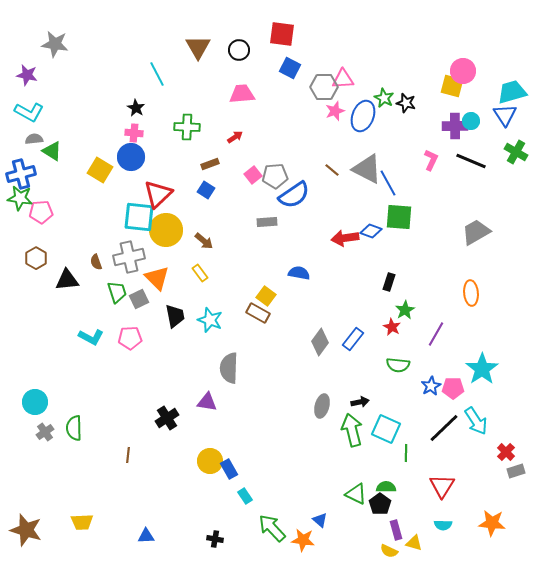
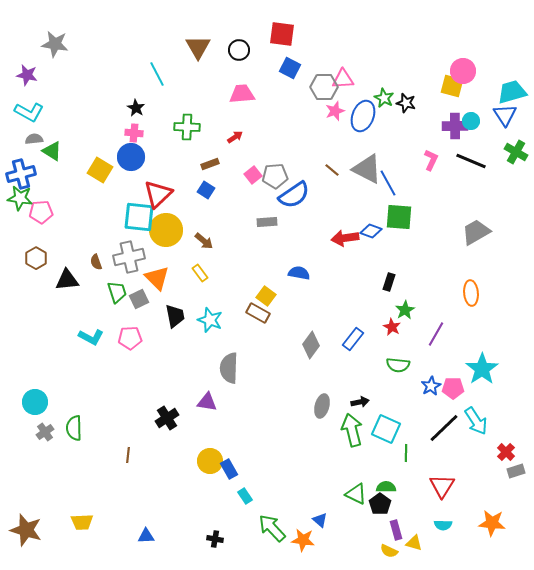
gray diamond at (320, 342): moved 9 px left, 3 px down
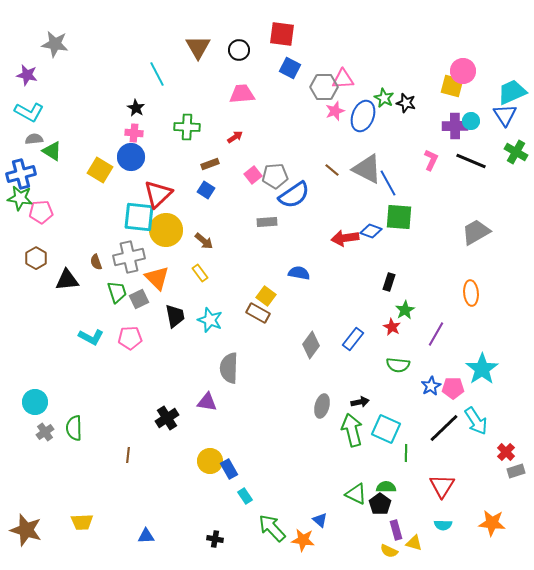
cyan trapezoid at (512, 92): rotated 8 degrees counterclockwise
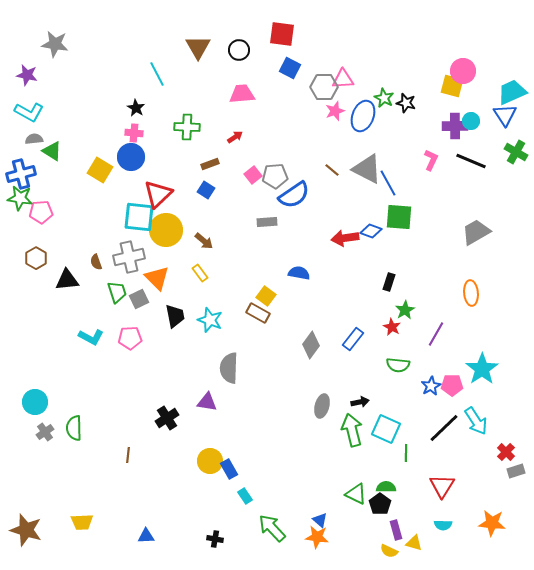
pink pentagon at (453, 388): moved 1 px left, 3 px up
orange star at (303, 540): moved 14 px right, 3 px up
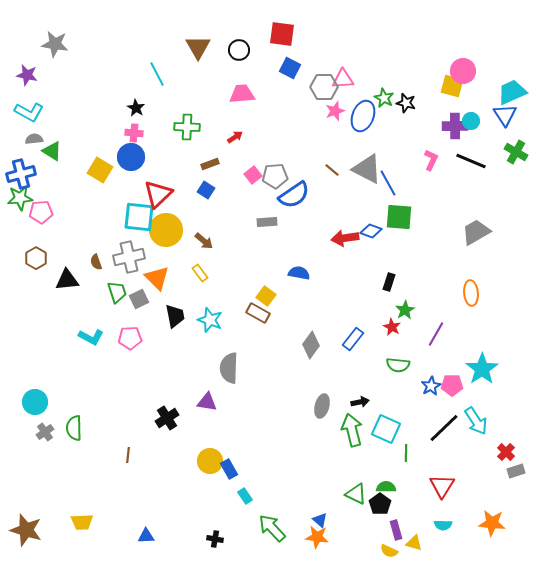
green star at (20, 198): rotated 15 degrees counterclockwise
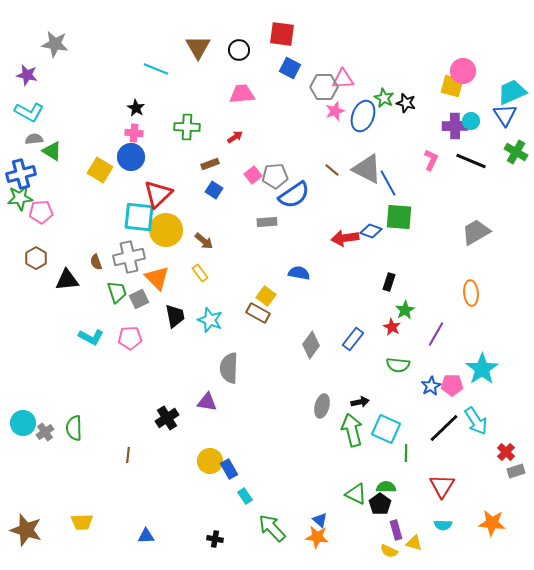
cyan line at (157, 74): moved 1 px left, 5 px up; rotated 40 degrees counterclockwise
blue square at (206, 190): moved 8 px right
cyan circle at (35, 402): moved 12 px left, 21 px down
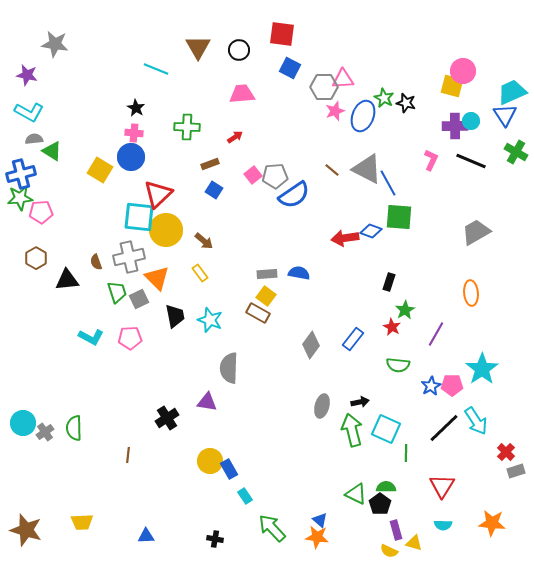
gray rectangle at (267, 222): moved 52 px down
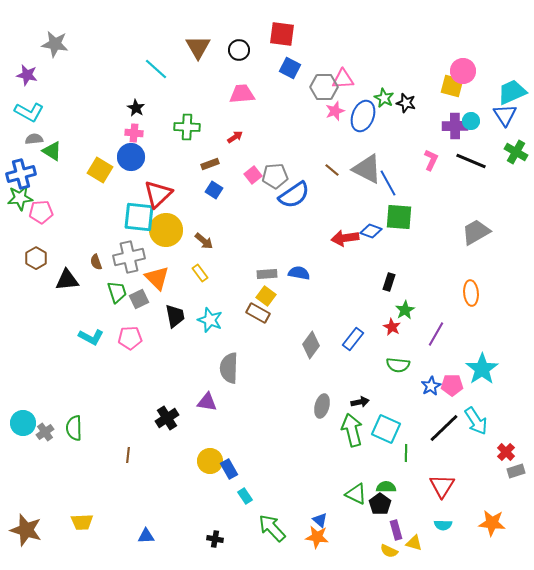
cyan line at (156, 69): rotated 20 degrees clockwise
